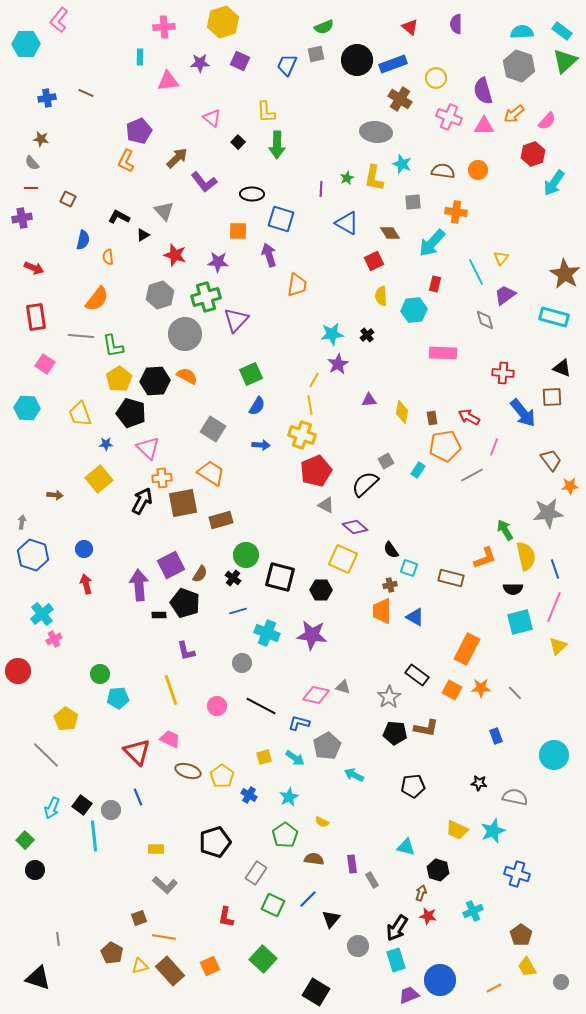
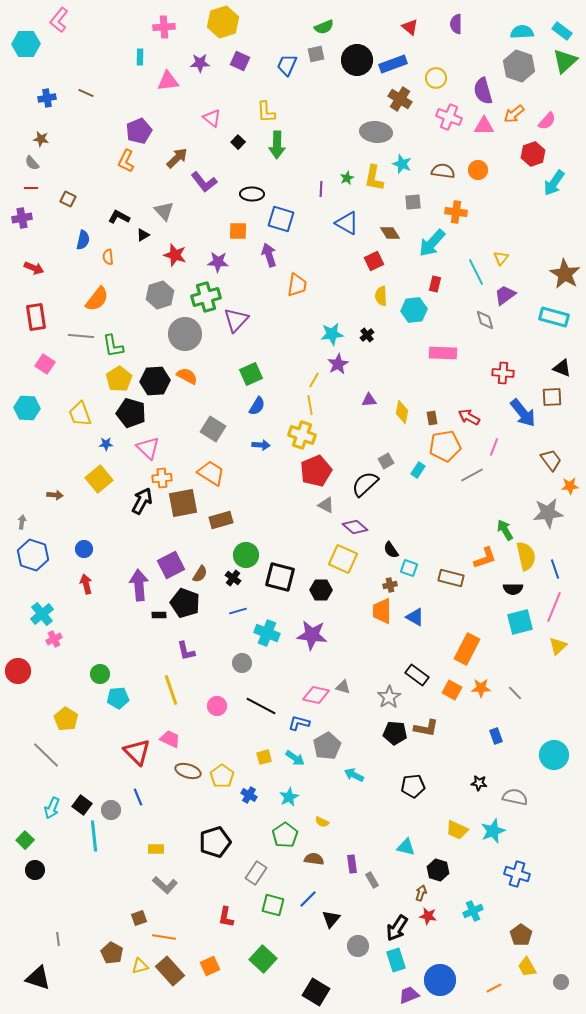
green square at (273, 905): rotated 10 degrees counterclockwise
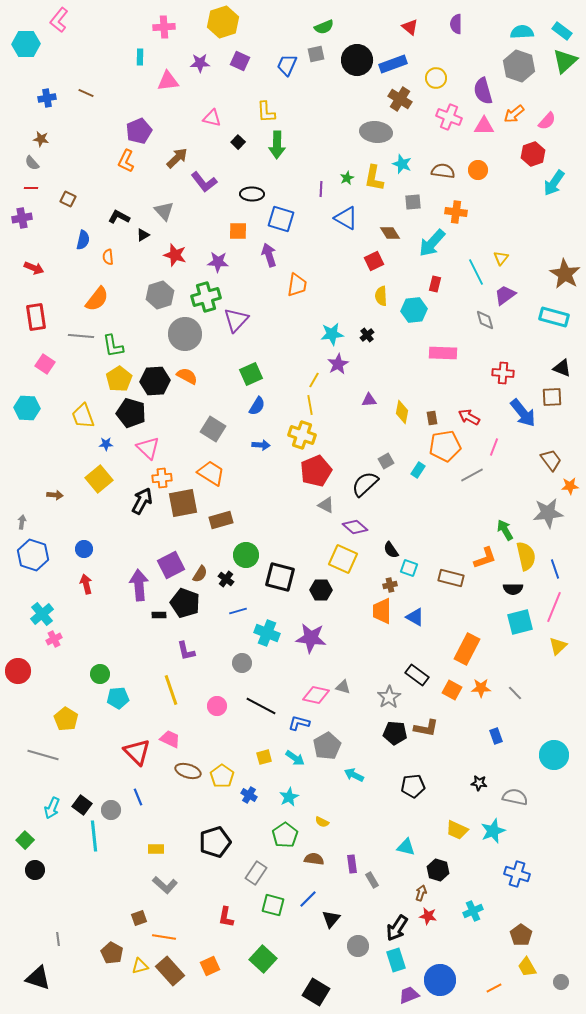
pink triangle at (212, 118): rotated 24 degrees counterclockwise
blue triangle at (347, 223): moved 1 px left, 5 px up
yellow trapezoid at (80, 414): moved 3 px right, 2 px down
black cross at (233, 578): moved 7 px left, 1 px down
purple star at (312, 635): moved 1 px left, 3 px down
gray line at (46, 755): moved 3 px left; rotated 28 degrees counterclockwise
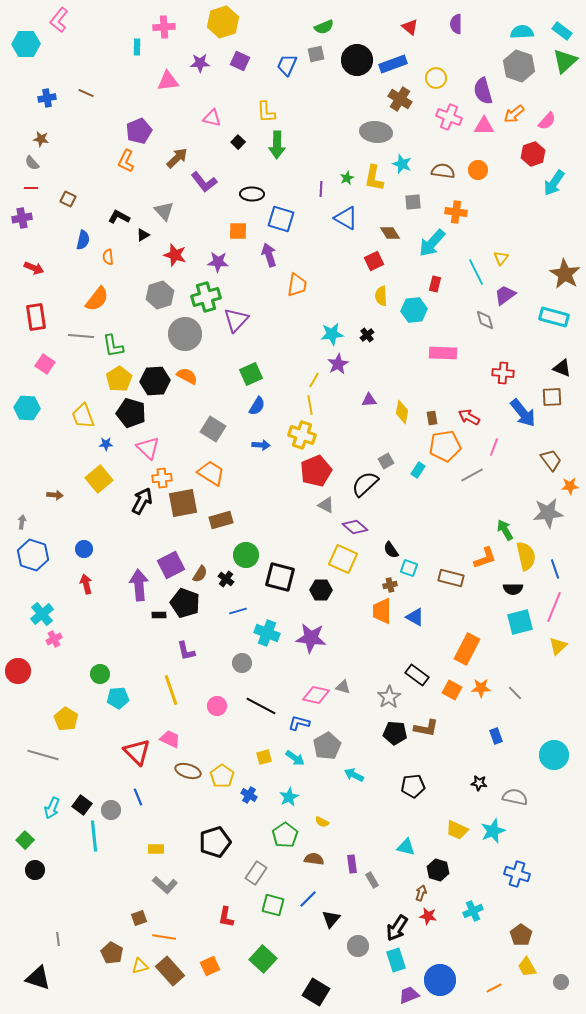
cyan rectangle at (140, 57): moved 3 px left, 10 px up
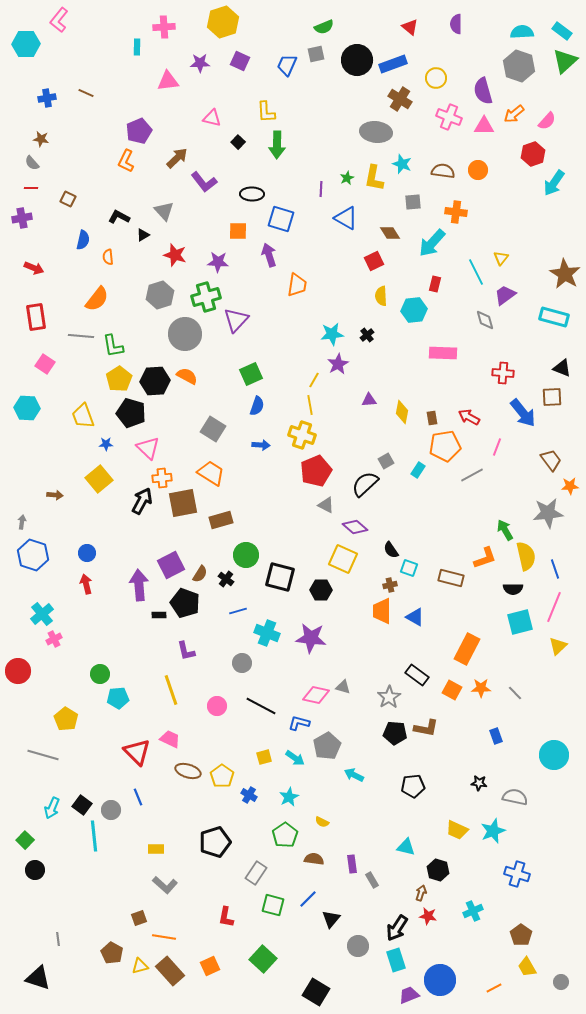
blue semicircle at (257, 406): rotated 12 degrees counterclockwise
pink line at (494, 447): moved 3 px right
blue circle at (84, 549): moved 3 px right, 4 px down
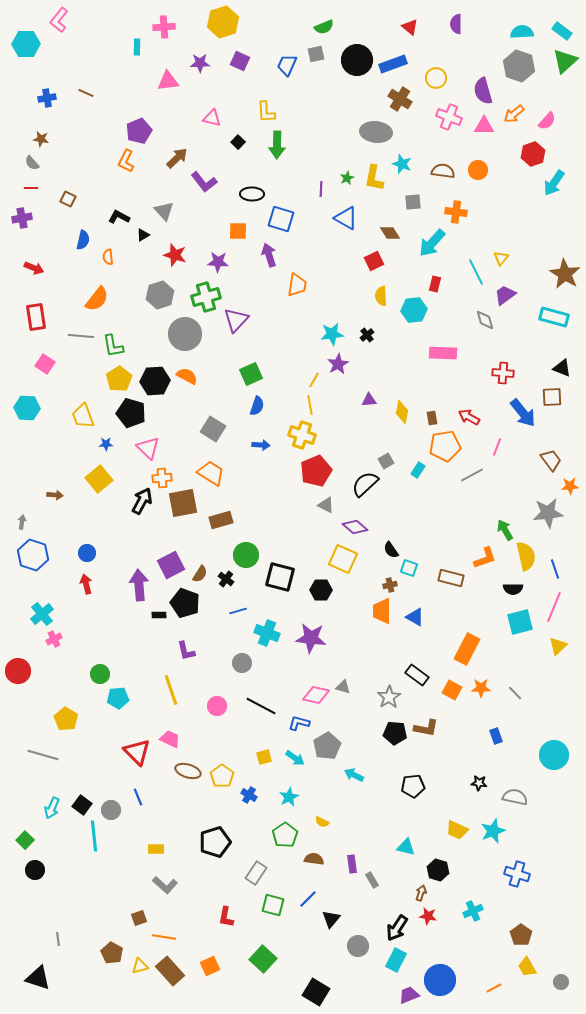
cyan rectangle at (396, 960): rotated 45 degrees clockwise
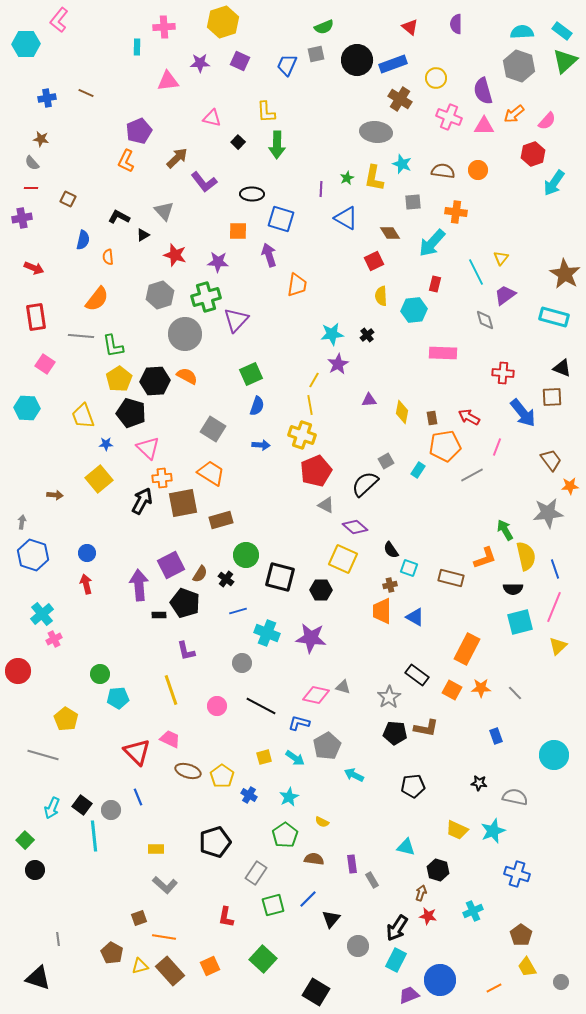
green square at (273, 905): rotated 30 degrees counterclockwise
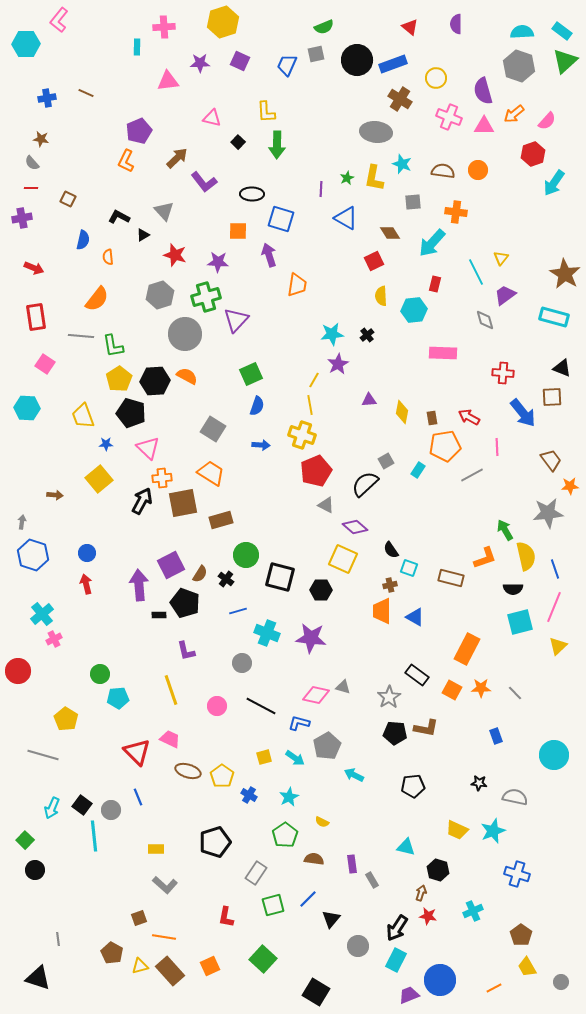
pink line at (497, 447): rotated 24 degrees counterclockwise
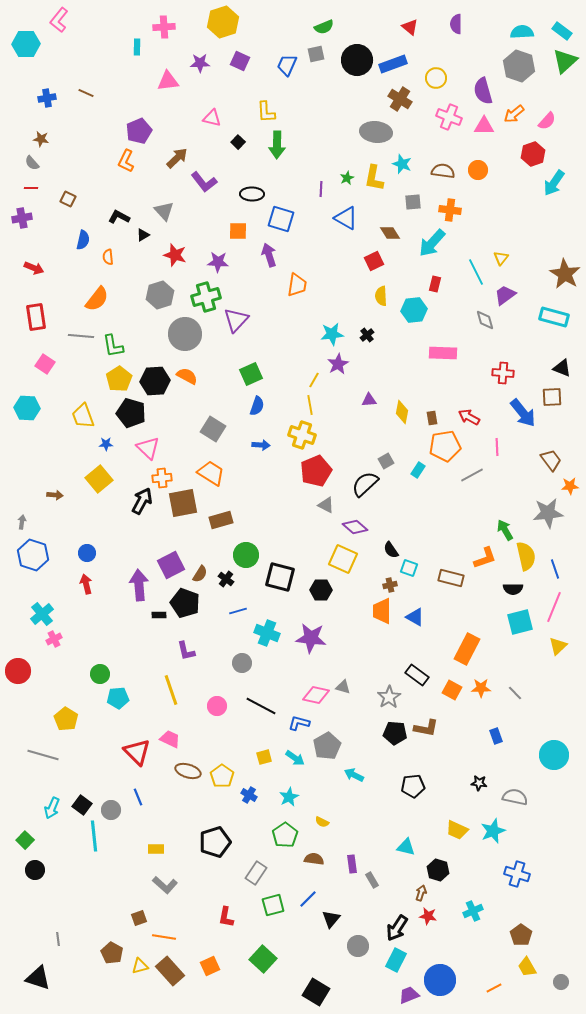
orange cross at (456, 212): moved 6 px left, 2 px up
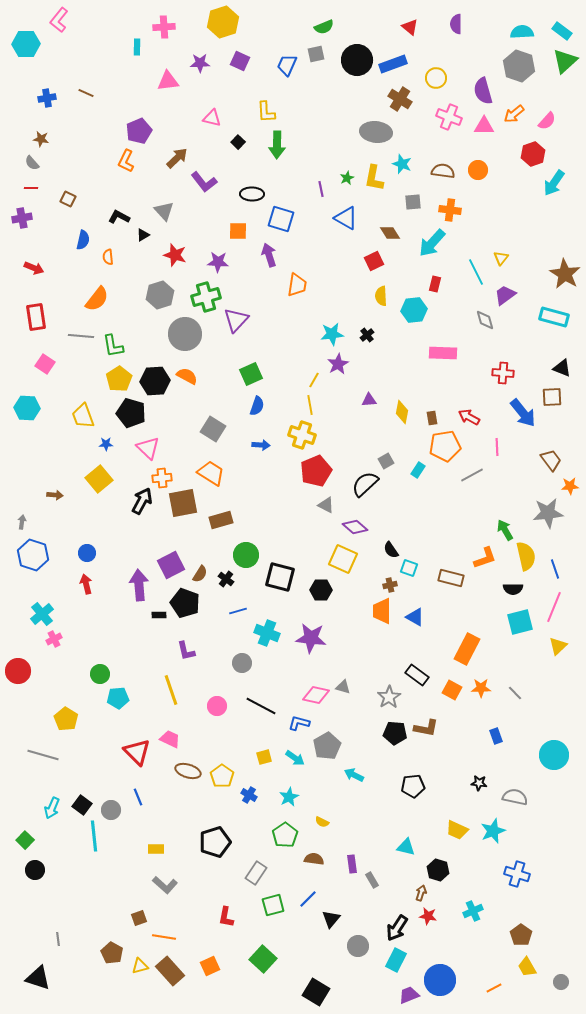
purple line at (321, 189): rotated 14 degrees counterclockwise
